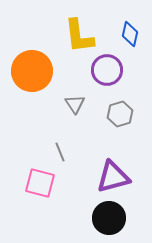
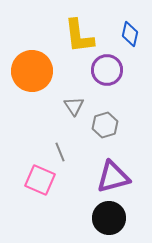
gray triangle: moved 1 px left, 2 px down
gray hexagon: moved 15 px left, 11 px down
pink square: moved 3 px up; rotated 8 degrees clockwise
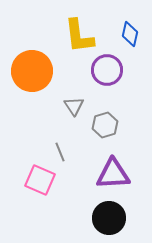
purple triangle: moved 3 px up; rotated 12 degrees clockwise
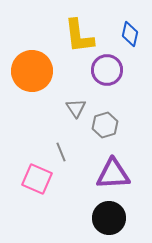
gray triangle: moved 2 px right, 2 px down
gray line: moved 1 px right
pink square: moved 3 px left, 1 px up
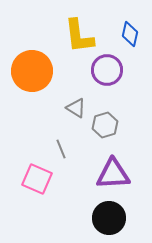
gray triangle: rotated 25 degrees counterclockwise
gray line: moved 3 px up
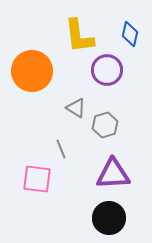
pink square: rotated 16 degrees counterclockwise
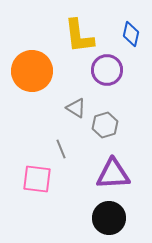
blue diamond: moved 1 px right
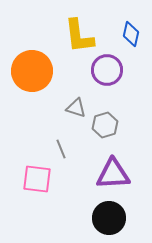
gray triangle: rotated 15 degrees counterclockwise
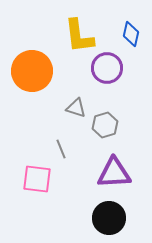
purple circle: moved 2 px up
purple triangle: moved 1 px right, 1 px up
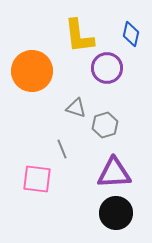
gray line: moved 1 px right
black circle: moved 7 px right, 5 px up
